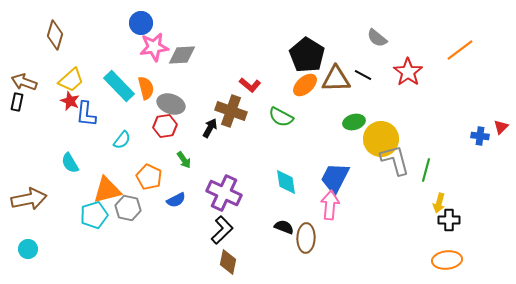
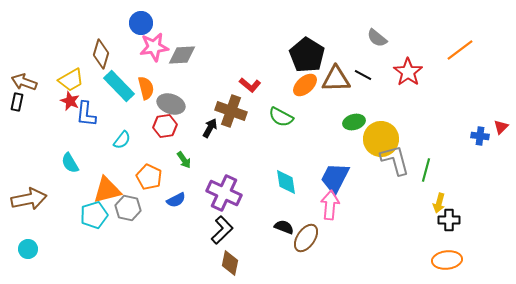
brown diamond at (55, 35): moved 46 px right, 19 px down
yellow trapezoid at (71, 80): rotated 12 degrees clockwise
brown ellipse at (306, 238): rotated 32 degrees clockwise
brown diamond at (228, 262): moved 2 px right, 1 px down
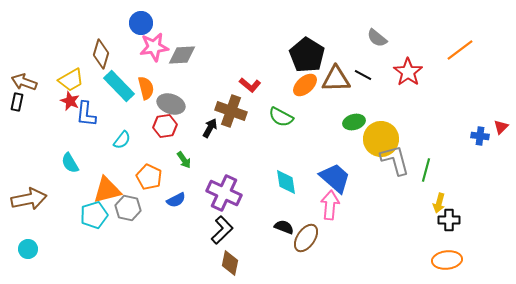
blue trapezoid at (335, 178): rotated 104 degrees clockwise
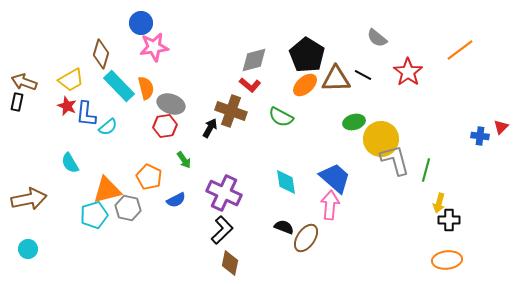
gray diamond at (182, 55): moved 72 px right, 5 px down; rotated 12 degrees counterclockwise
red star at (70, 101): moved 3 px left, 5 px down
cyan semicircle at (122, 140): moved 14 px left, 13 px up; rotated 12 degrees clockwise
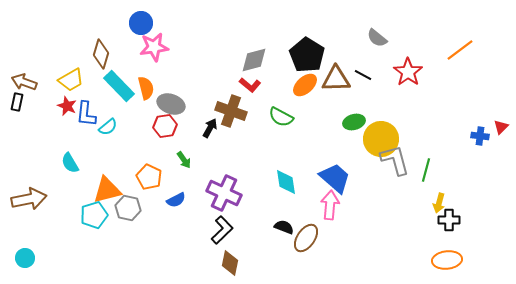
cyan circle at (28, 249): moved 3 px left, 9 px down
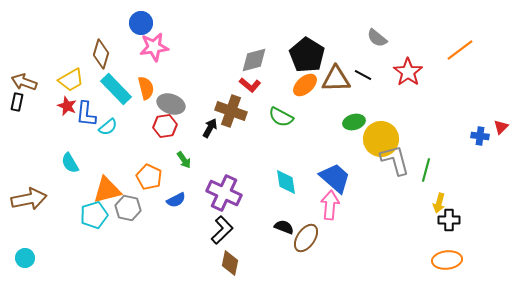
cyan rectangle at (119, 86): moved 3 px left, 3 px down
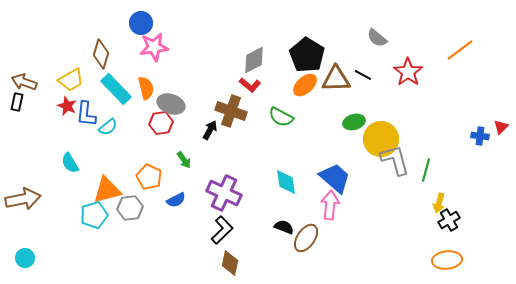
gray diamond at (254, 60): rotated 12 degrees counterclockwise
red hexagon at (165, 126): moved 4 px left, 3 px up
black arrow at (210, 128): moved 2 px down
brown arrow at (29, 199): moved 6 px left
gray hexagon at (128, 208): moved 2 px right; rotated 20 degrees counterclockwise
black cross at (449, 220): rotated 30 degrees counterclockwise
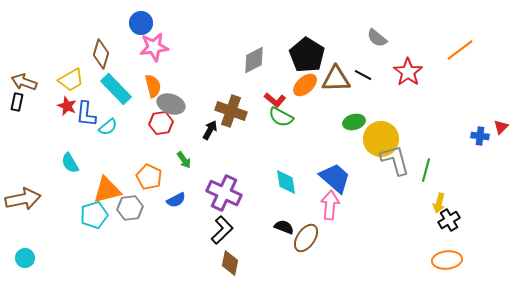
red L-shape at (250, 85): moved 25 px right, 15 px down
orange semicircle at (146, 88): moved 7 px right, 2 px up
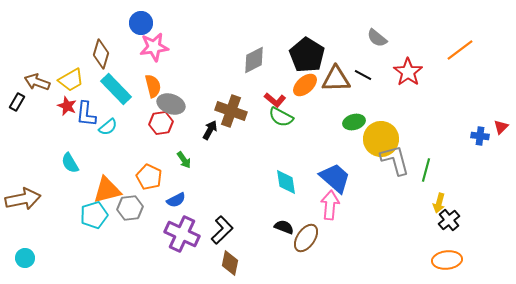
brown arrow at (24, 82): moved 13 px right
black rectangle at (17, 102): rotated 18 degrees clockwise
purple cross at (224, 193): moved 42 px left, 41 px down
black cross at (449, 220): rotated 10 degrees counterclockwise
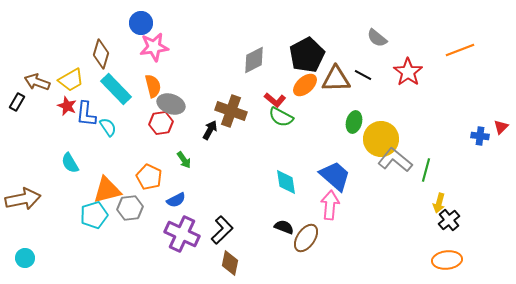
orange line at (460, 50): rotated 16 degrees clockwise
black pentagon at (307, 55): rotated 12 degrees clockwise
green ellipse at (354, 122): rotated 60 degrees counterclockwise
cyan semicircle at (108, 127): rotated 84 degrees counterclockwise
gray L-shape at (395, 160): rotated 36 degrees counterclockwise
blue trapezoid at (335, 178): moved 2 px up
